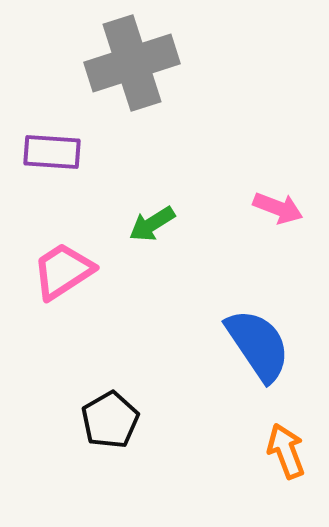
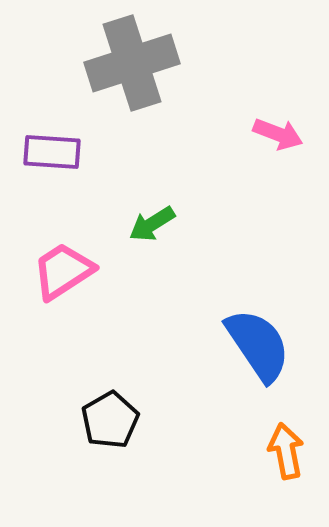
pink arrow: moved 74 px up
orange arrow: rotated 10 degrees clockwise
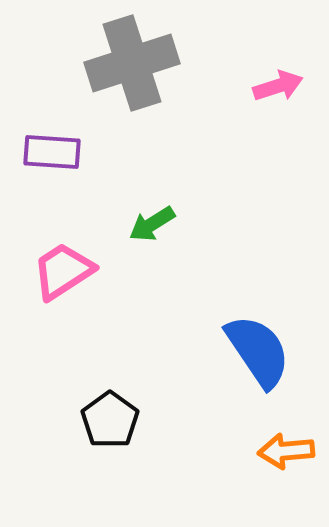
pink arrow: moved 48 px up; rotated 39 degrees counterclockwise
blue semicircle: moved 6 px down
black pentagon: rotated 6 degrees counterclockwise
orange arrow: rotated 84 degrees counterclockwise
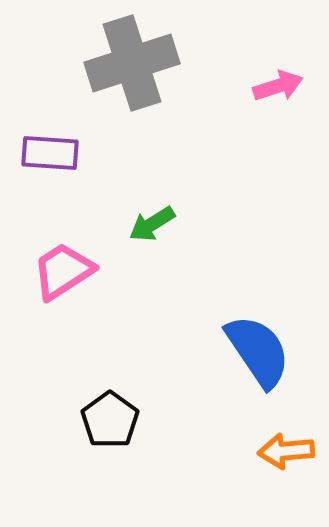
purple rectangle: moved 2 px left, 1 px down
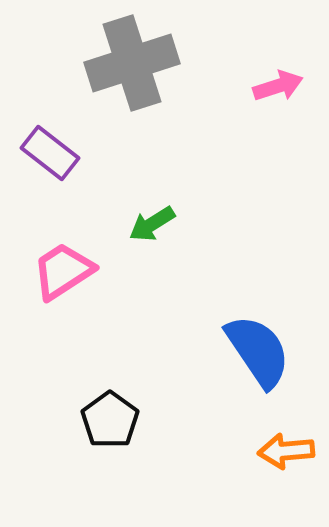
purple rectangle: rotated 34 degrees clockwise
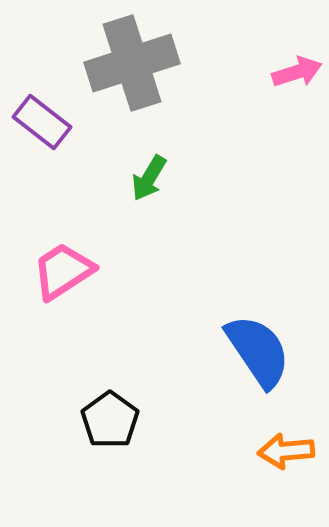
pink arrow: moved 19 px right, 14 px up
purple rectangle: moved 8 px left, 31 px up
green arrow: moved 3 px left, 46 px up; rotated 27 degrees counterclockwise
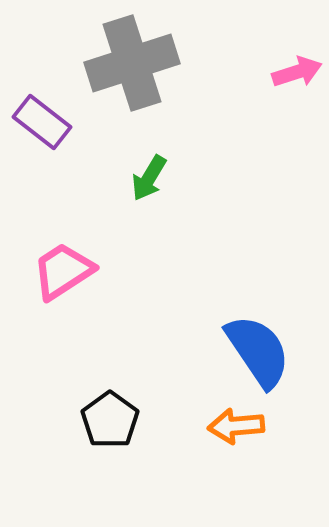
orange arrow: moved 50 px left, 25 px up
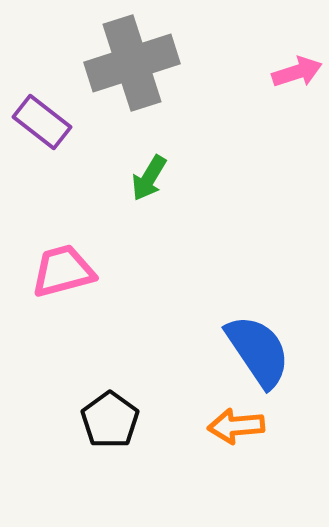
pink trapezoid: rotated 18 degrees clockwise
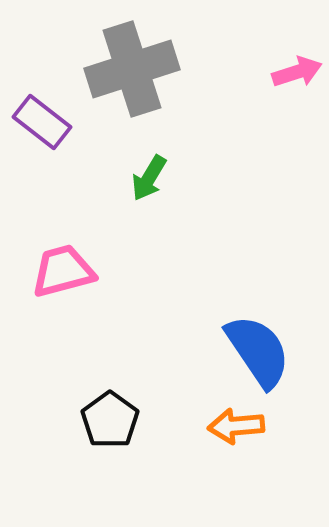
gray cross: moved 6 px down
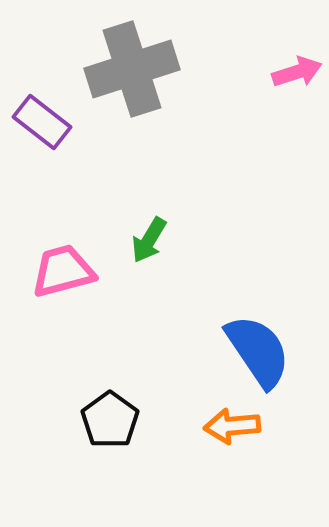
green arrow: moved 62 px down
orange arrow: moved 4 px left
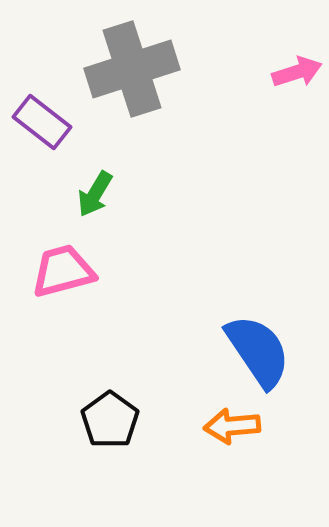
green arrow: moved 54 px left, 46 px up
